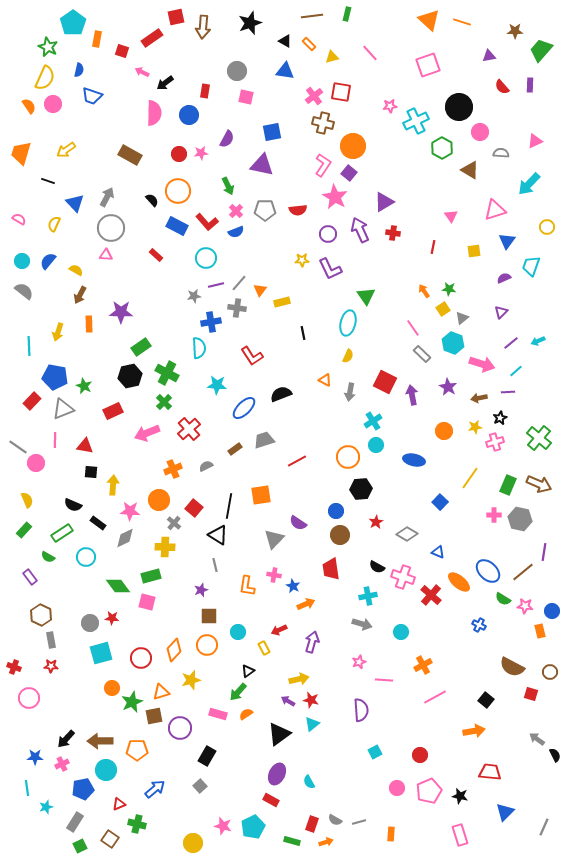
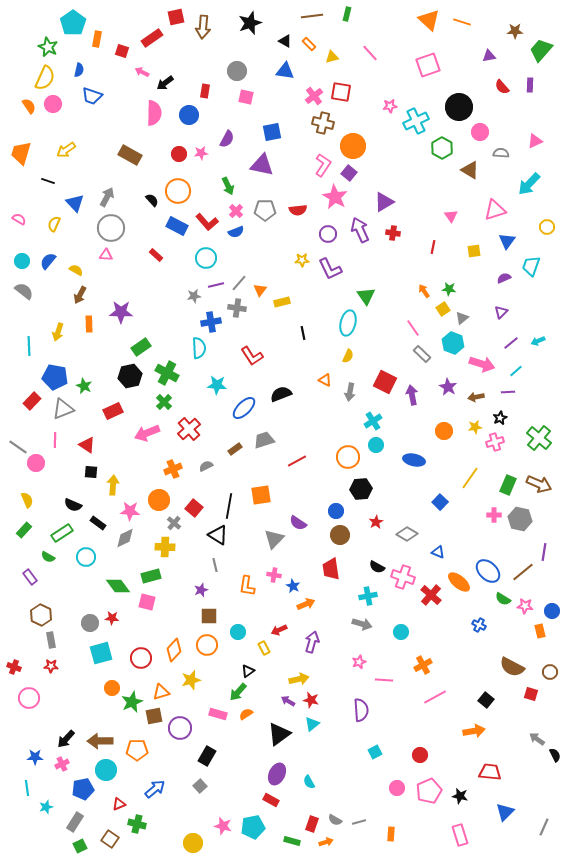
brown arrow at (479, 398): moved 3 px left, 1 px up
red triangle at (85, 446): moved 2 px right, 1 px up; rotated 24 degrees clockwise
cyan pentagon at (253, 827): rotated 15 degrees clockwise
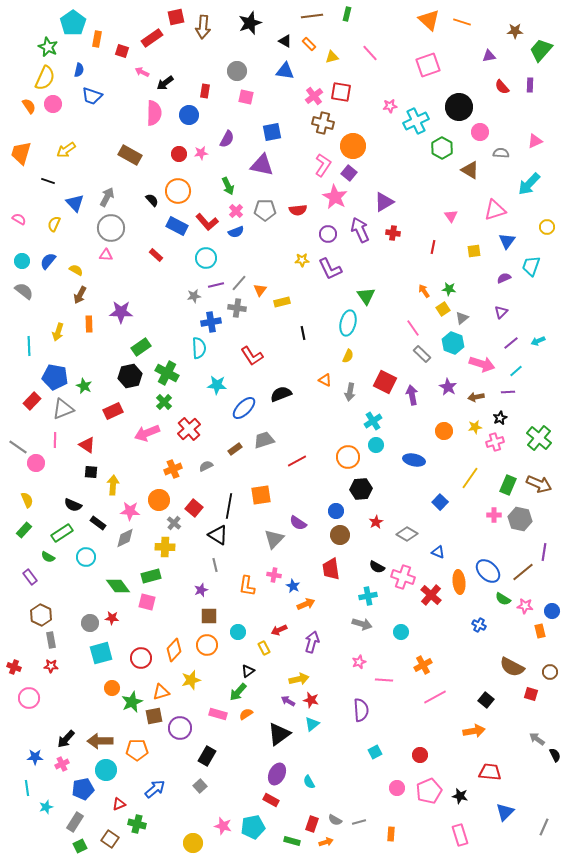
orange ellipse at (459, 582): rotated 45 degrees clockwise
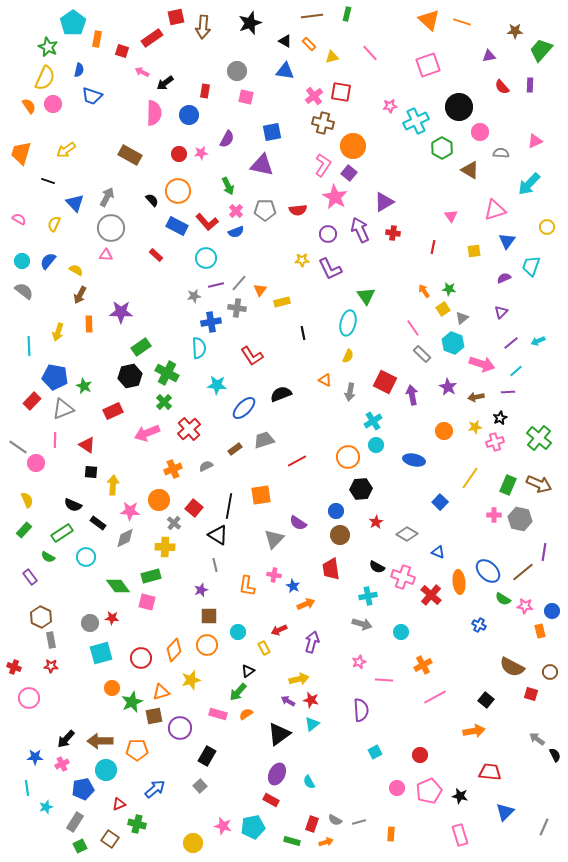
brown hexagon at (41, 615): moved 2 px down
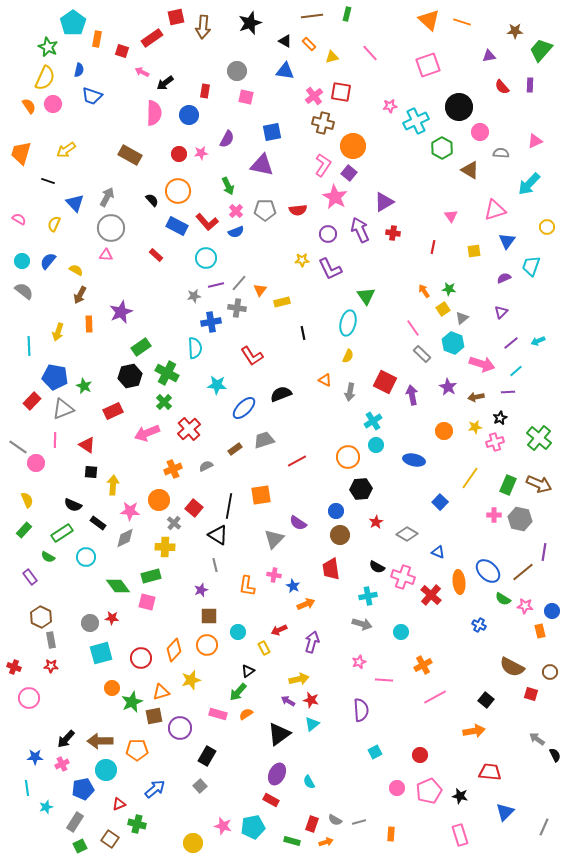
purple star at (121, 312): rotated 25 degrees counterclockwise
cyan semicircle at (199, 348): moved 4 px left
